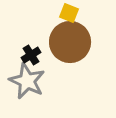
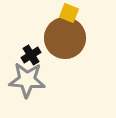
brown circle: moved 5 px left, 4 px up
gray star: moved 1 px up; rotated 21 degrees counterclockwise
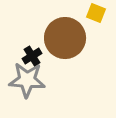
yellow square: moved 27 px right
black cross: moved 1 px right, 1 px down
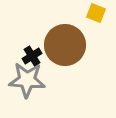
brown circle: moved 7 px down
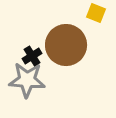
brown circle: moved 1 px right
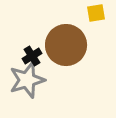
yellow square: rotated 30 degrees counterclockwise
gray star: rotated 21 degrees counterclockwise
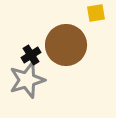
black cross: moved 1 px left, 1 px up
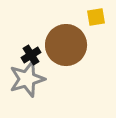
yellow square: moved 4 px down
gray star: moved 1 px up
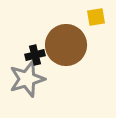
black cross: moved 4 px right; rotated 18 degrees clockwise
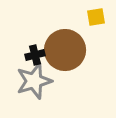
brown circle: moved 1 px left, 5 px down
gray star: moved 7 px right, 2 px down
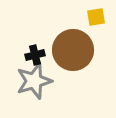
brown circle: moved 8 px right
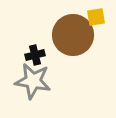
brown circle: moved 15 px up
gray star: moved 1 px left; rotated 27 degrees clockwise
